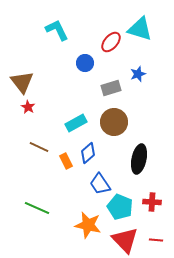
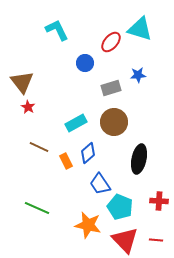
blue star: moved 1 px down; rotated 14 degrees clockwise
red cross: moved 7 px right, 1 px up
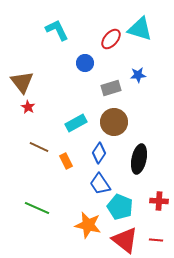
red ellipse: moved 3 px up
blue diamond: moved 11 px right; rotated 15 degrees counterclockwise
red triangle: rotated 8 degrees counterclockwise
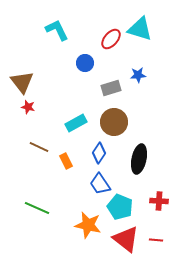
red star: rotated 16 degrees counterclockwise
red triangle: moved 1 px right, 1 px up
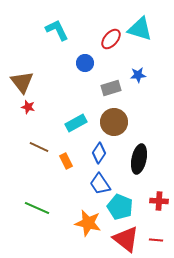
orange star: moved 2 px up
